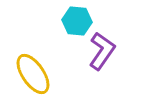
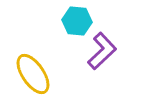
purple L-shape: rotated 12 degrees clockwise
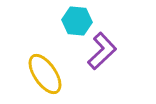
yellow ellipse: moved 12 px right
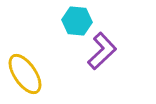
yellow ellipse: moved 20 px left
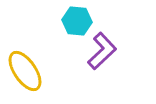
yellow ellipse: moved 3 px up
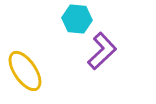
cyan hexagon: moved 2 px up
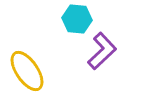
yellow ellipse: moved 2 px right
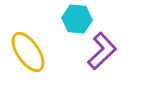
yellow ellipse: moved 1 px right, 19 px up
